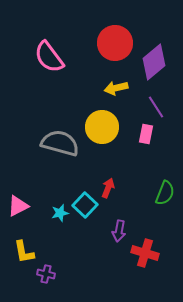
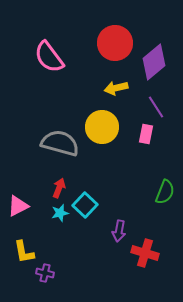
red arrow: moved 49 px left
green semicircle: moved 1 px up
purple cross: moved 1 px left, 1 px up
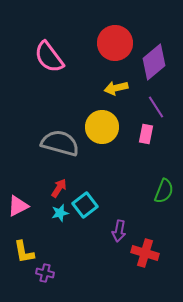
red arrow: rotated 12 degrees clockwise
green semicircle: moved 1 px left, 1 px up
cyan square: rotated 10 degrees clockwise
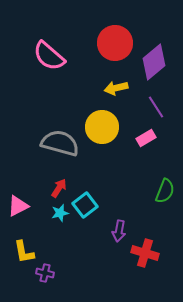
pink semicircle: moved 1 px up; rotated 12 degrees counterclockwise
pink rectangle: moved 4 px down; rotated 48 degrees clockwise
green semicircle: moved 1 px right
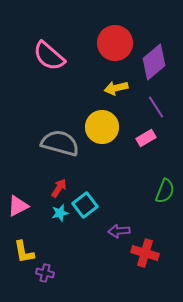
purple arrow: rotated 75 degrees clockwise
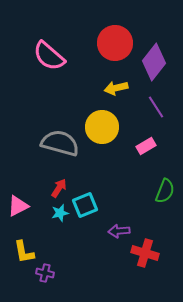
purple diamond: rotated 12 degrees counterclockwise
pink rectangle: moved 8 px down
cyan square: rotated 15 degrees clockwise
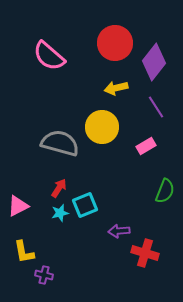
purple cross: moved 1 px left, 2 px down
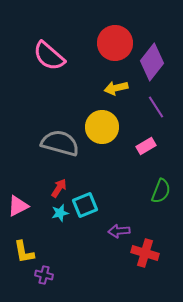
purple diamond: moved 2 px left
green semicircle: moved 4 px left
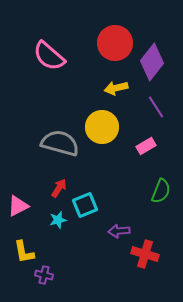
cyan star: moved 2 px left, 7 px down
red cross: moved 1 px down
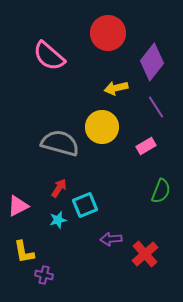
red circle: moved 7 px left, 10 px up
purple arrow: moved 8 px left, 8 px down
red cross: rotated 32 degrees clockwise
